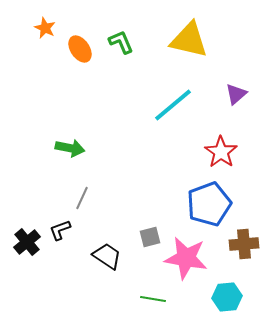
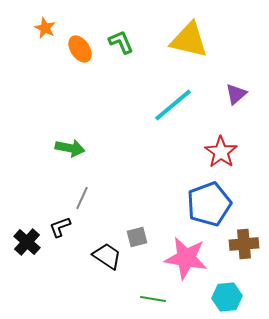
black L-shape: moved 3 px up
gray square: moved 13 px left
black cross: rotated 8 degrees counterclockwise
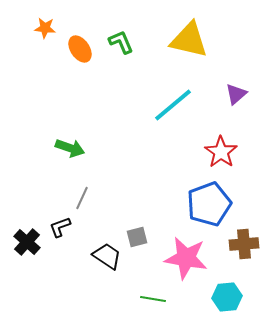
orange star: rotated 20 degrees counterclockwise
green arrow: rotated 8 degrees clockwise
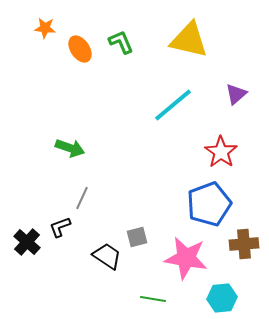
cyan hexagon: moved 5 px left, 1 px down
